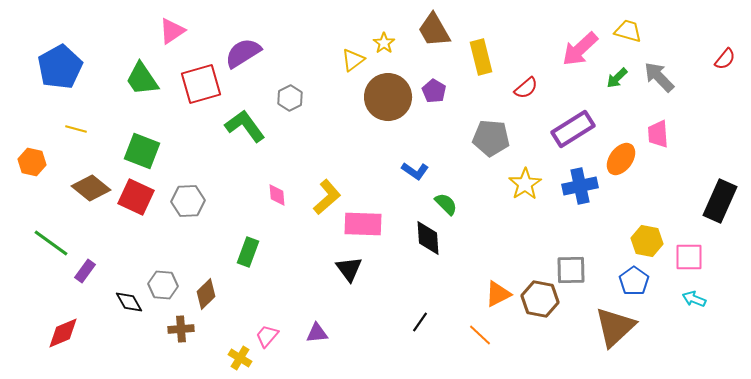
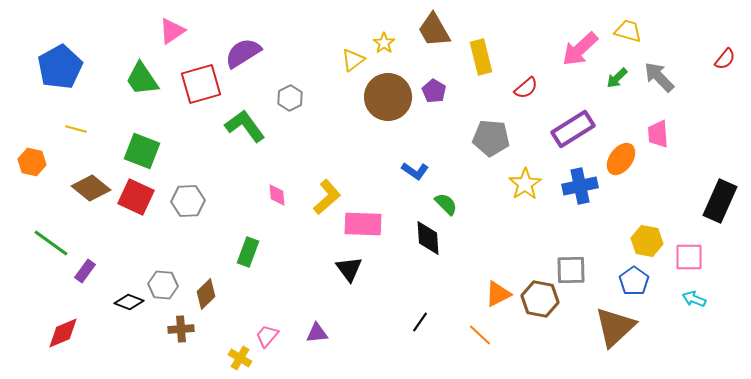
black diamond at (129, 302): rotated 40 degrees counterclockwise
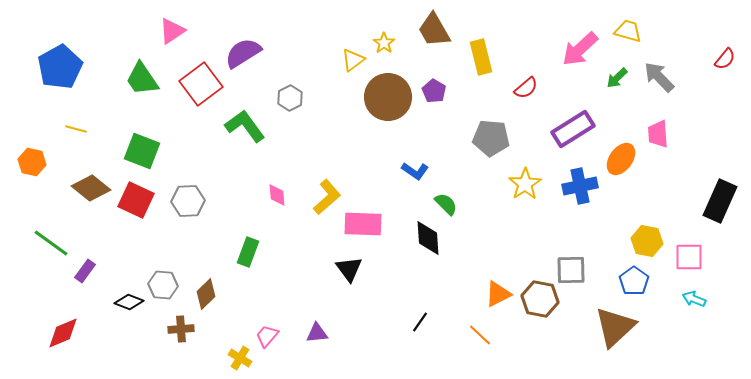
red square at (201, 84): rotated 21 degrees counterclockwise
red square at (136, 197): moved 3 px down
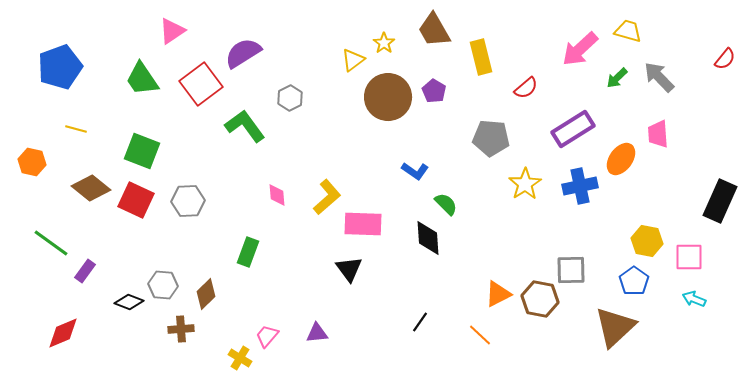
blue pentagon at (60, 67): rotated 9 degrees clockwise
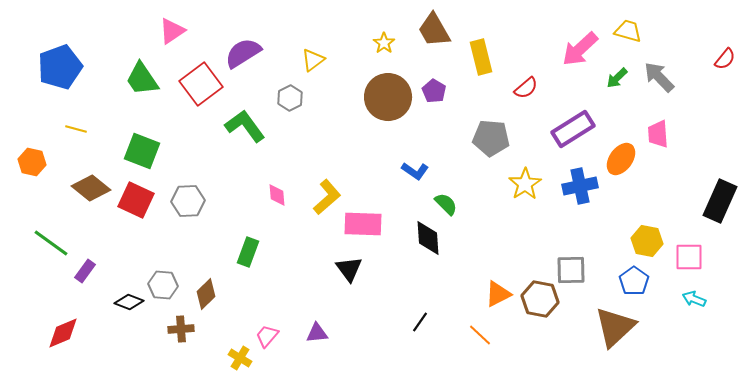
yellow triangle at (353, 60): moved 40 px left
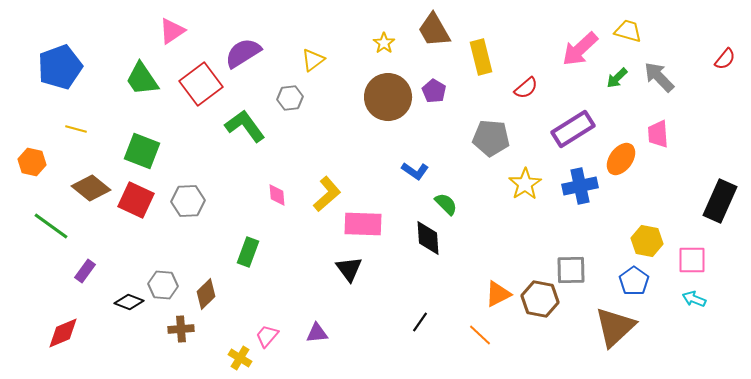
gray hexagon at (290, 98): rotated 20 degrees clockwise
yellow L-shape at (327, 197): moved 3 px up
green line at (51, 243): moved 17 px up
pink square at (689, 257): moved 3 px right, 3 px down
